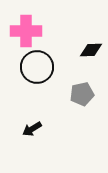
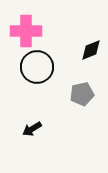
black diamond: rotated 20 degrees counterclockwise
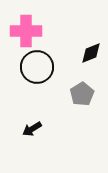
black diamond: moved 3 px down
gray pentagon: rotated 20 degrees counterclockwise
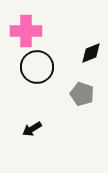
gray pentagon: rotated 20 degrees counterclockwise
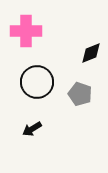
black circle: moved 15 px down
gray pentagon: moved 2 px left
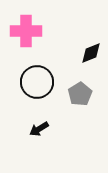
gray pentagon: rotated 20 degrees clockwise
black arrow: moved 7 px right
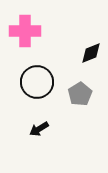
pink cross: moved 1 px left
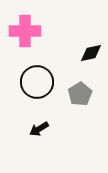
black diamond: rotated 10 degrees clockwise
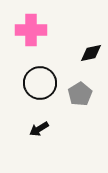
pink cross: moved 6 px right, 1 px up
black circle: moved 3 px right, 1 px down
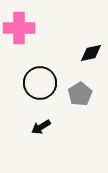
pink cross: moved 12 px left, 2 px up
black arrow: moved 2 px right, 2 px up
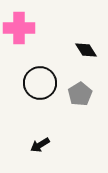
black diamond: moved 5 px left, 3 px up; rotated 70 degrees clockwise
black arrow: moved 1 px left, 18 px down
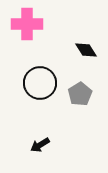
pink cross: moved 8 px right, 4 px up
